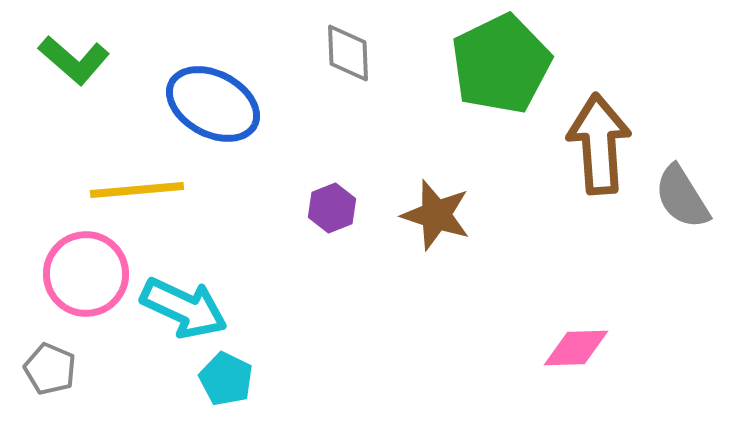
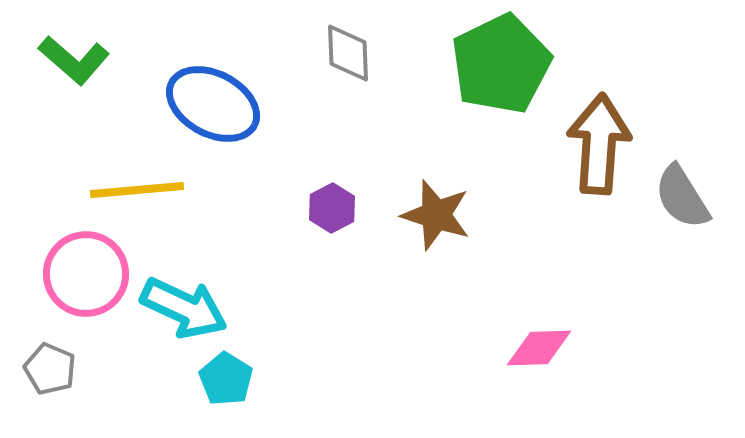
brown arrow: rotated 8 degrees clockwise
purple hexagon: rotated 6 degrees counterclockwise
pink diamond: moved 37 px left
cyan pentagon: rotated 6 degrees clockwise
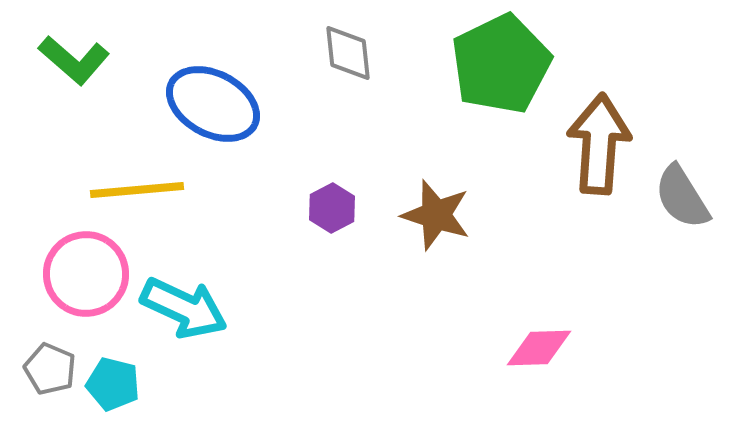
gray diamond: rotated 4 degrees counterclockwise
cyan pentagon: moved 113 px left, 5 px down; rotated 18 degrees counterclockwise
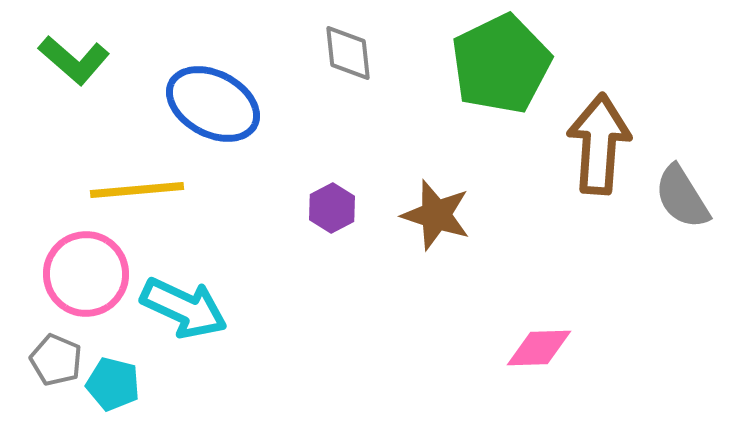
gray pentagon: moved 6 px right, 9 px up
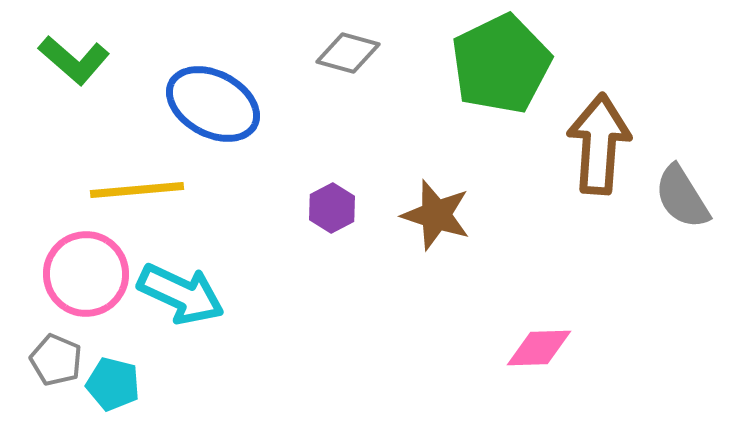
gray diamond: rotated 68 degrees counterclockwise
cyan arrow: moved 3 px left, 14 px up
